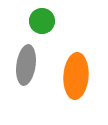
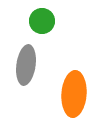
orange ellipse: moved 2 px left, 18 px down
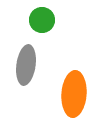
green circle: moved 1 px up
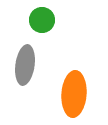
gray ellipse: moved 1 px left
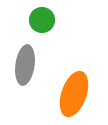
orange ellipse: rotated 15 degrees clockwise
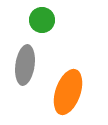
orange ellipse: moved 6 px left, 2 px up
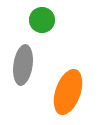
gray ellipse: moved 2 px left
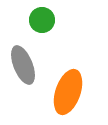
gray ellipse: rotated 30 degrees counterclockwise
